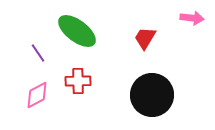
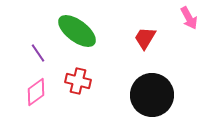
pink arrow: moved 3 px left; rotated 55 degrees clockwise
red cross: rotated 15 degrees clockwise
pink diamond: moved 1 px left, 3 px up; rotated 8 degrees counterclockwise
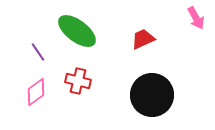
pink arrow: moved 7 px right
red trapezoid: moved 2 px left, 1 px down; rotated 35 degrees clockwise
purple line: moved 1 px up
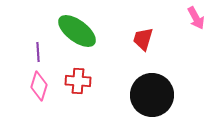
red trapezoid: rotated 50 degrees counterclockwise
purple line: rotated 30 degrees clockwise
red cross: rotated 10 degrees counterclockwise
pink diamond: moved 3 px right, 6 px up; rotated 36 degrees counterclockwise
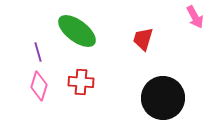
pink arrow: moved 1 px left, 1 px up
purple line: rotated 12 degrees counterclockwise
red cross: moved 3 px right, 1 px down
black circle: moved 11 px right, 3 px down
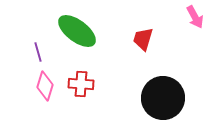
red cross: moved 2 px down
pink diamond: moved 6 px right
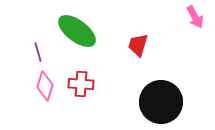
red trapezoid: moved 5 px left, 6 px down
black circle: moved 2 px left, 4 px down
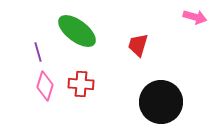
pink arrow: rotated 45 degrees counterclockwise
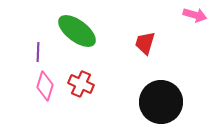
pink arrow: moved 2 px up
red trapezoid: moved 7 px right, 2 px up
purple line: rotated 18 degrees clockwise
red cross: rotated 20 degrees clockwise
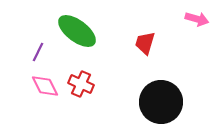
pink arrow: moved 2 px right, 4 px down
purple line: rotated 24 degrees clockwise
pink diamond: rotated 44 degrees counterclockwise
